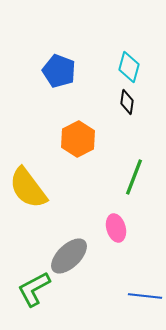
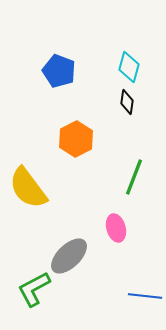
orange hexagon: moved 2 px left
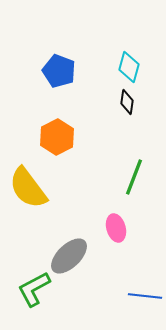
orange hexagon: moved 19 px left, 2 px up
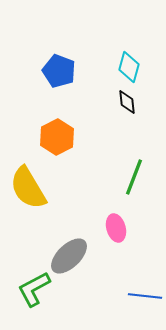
black diamond: rotated 15 degrees counterclockwise
yellow semicircle: rotated 6 degrees clockwise
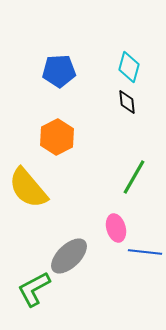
blue pentagon: rotated 24 degrees counterclockwise
green line: rotated 9 degrees clockwise
yellow semicircle: rotated 9 degrees counterclockwise
blue line: moved 44 px up
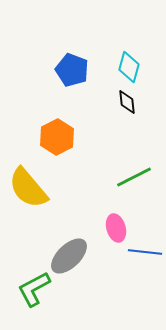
blue pentagon: moved 13 px right, 1 px up; rotated 24 degrees clockwise
green line: rotated 33 degrees clockwise
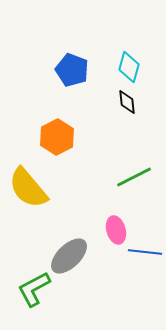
pink ellipse: moved 2 px down
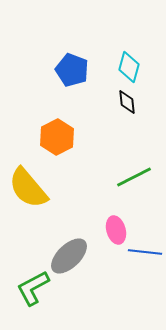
green L-shape: moved 1 px left, 1 px up
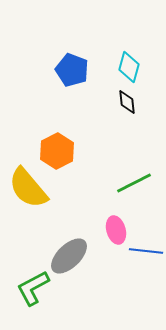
orange hexagon: moved 14 px down
green line: moved 6 px down
blue line: moved 1 px right, 1 px up
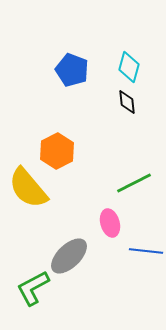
pink ellipse: moved 6 px left, 7 px up
